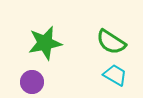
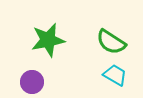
green star: moved 3 px right, 3 px up
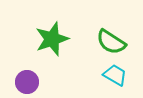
green star: moved 4 px right, 1 px up; rotated 8 degrees counterclockwise
purple circle: moved 5 px left
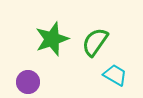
green semicircle: moved 16 px left; rotated 92 degrees clockwise
purple circle: moved 1 px right
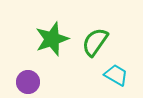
cyan trapezoid: moved 1 px right
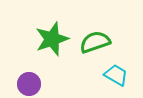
green semicircle: rotated 36 degrees clockwise
purple circle: moved 1 px right, 2 px down
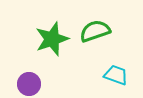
green semicircle: moved 11 px up
cyan trapezoid: rotated 10 degrees counterclockwise
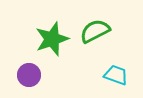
green semicircle: rotated 8 degrees counterclockwise
purple circle: moved 9 px up
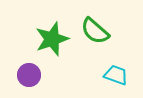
green semicircle: rotated 112 degrees counterclockwise
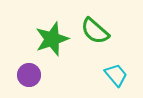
cyan trapezoid: rotated 30 degrees clockwise
